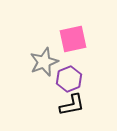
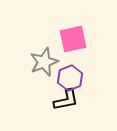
purple hexagon: moved 1 px right, 1 px up
black L-shape: moved 6 px left, 5 px up
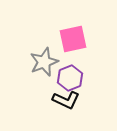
black L-shape: rotated 36 degrees clockwise
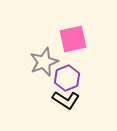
purple hexagon: moved 3 px left
black L-shape: rotated 8 degrees clockwise
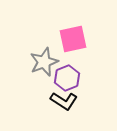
black L-shape: moved 2 px left, 1 px down
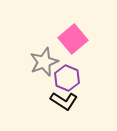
pink square: rotated 28 degrees counterclockwise
purple hexagon: rotated 15 degrees counterclockwise
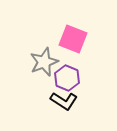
pink square: rotated 28 degrees counterclockwise
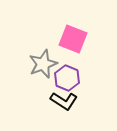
gray star: moved 1 px left, 2 px down
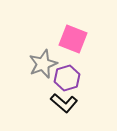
purple hexagon: rotated 20 degrees clockwise
black L-shape: moved 2 px down; rotated 8 degrees clockwise
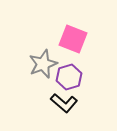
purple hexagon: moved 2 px right, 1 px up
